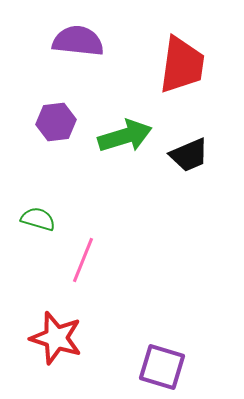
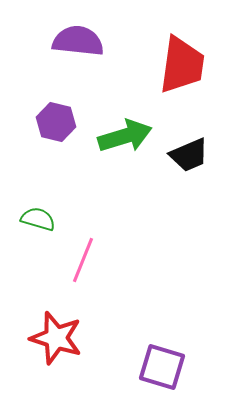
purple hexagon: rotated 21 degrees clockwise
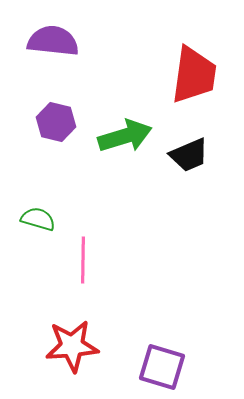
purple semicircle: moved 25 px left
red trapezoid: moved 12 px right, 10 px down
pink line: rotated 21 degrees counterclockwise
red star: moved 16 px right, 8 px down; rotated 22 degrees counterclockwise
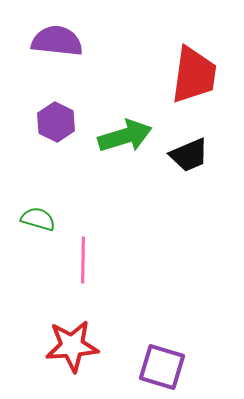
purple semicircle: moved 4 px right
purple hexagon: rotated 12 degrees clockwise
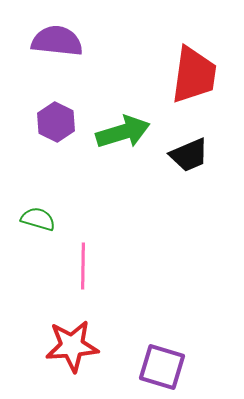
green arrow: moved 2 px left, 4 px up
pink line: moved 6 px down
